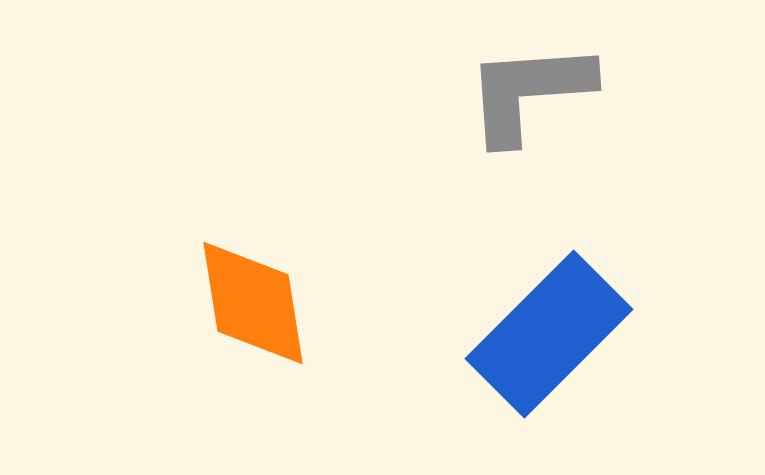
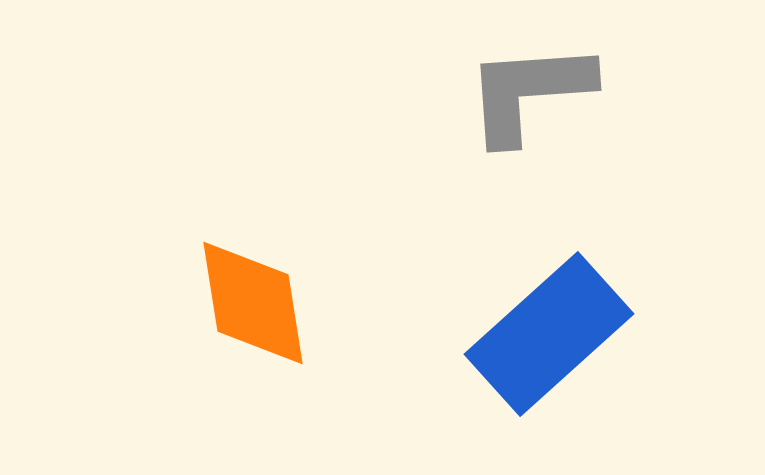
blue rectangle: rotated 3 degrees clockwise
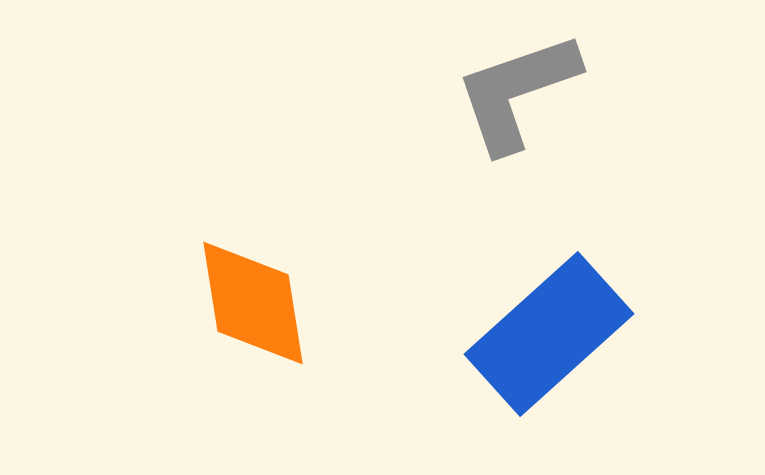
gray L-shape: moved 12 px left; rotated 15 degrees counterclockwise
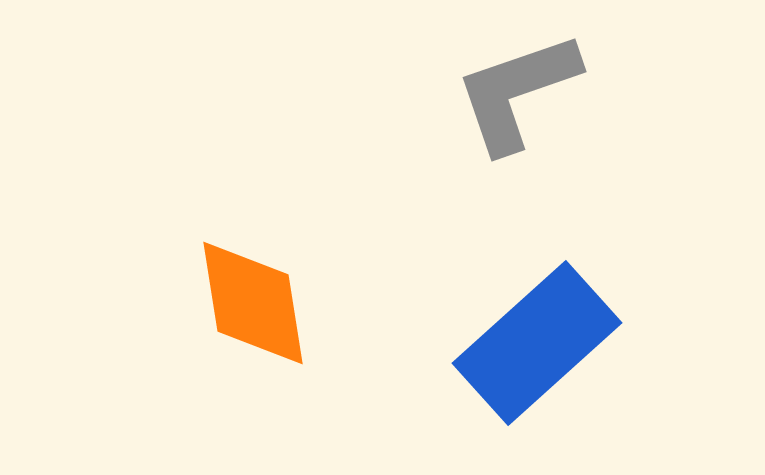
blue rectangle: moved 12 px left, 9 px down
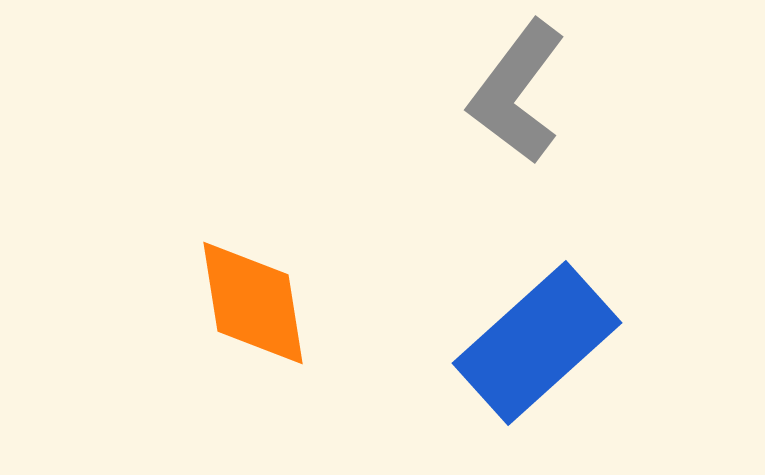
gray L-shape: rotated 34 degrees counterclockwise
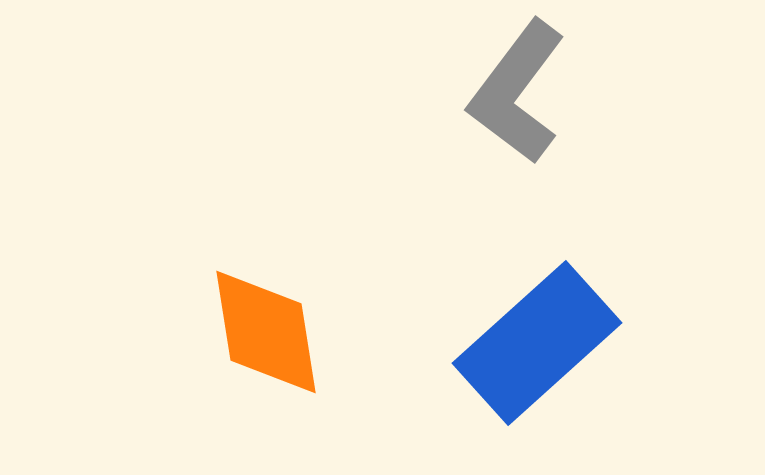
orange diamond: moved 13 px right, 29 px down
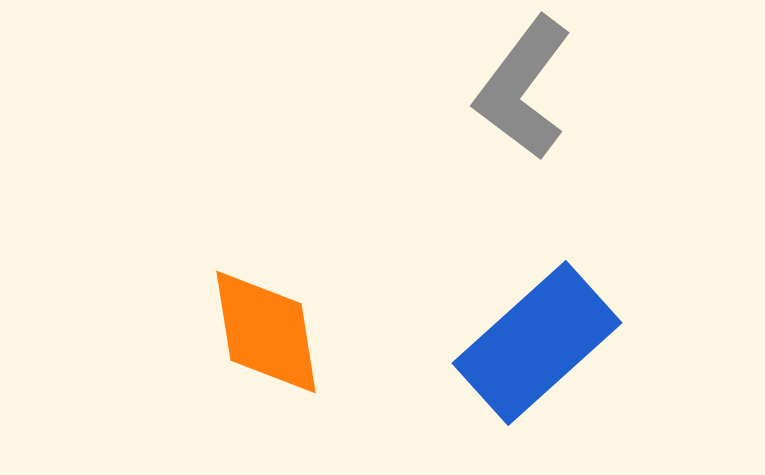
gray L-shape: moved 6 px right, 4 px up
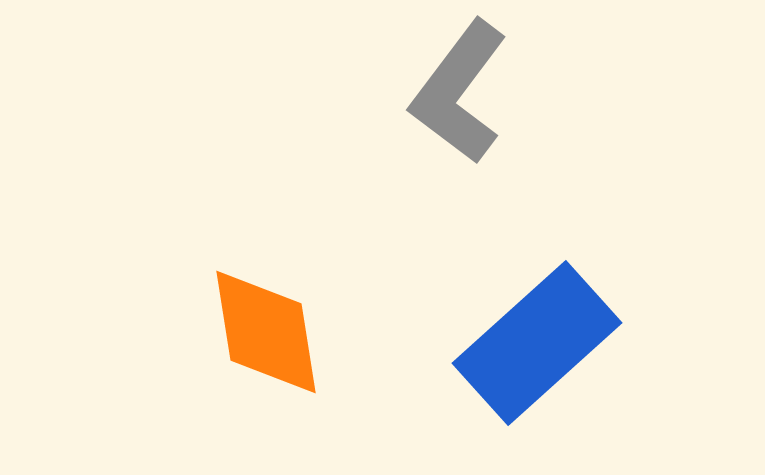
gray L-shape: moved 64 px left, 4 px down
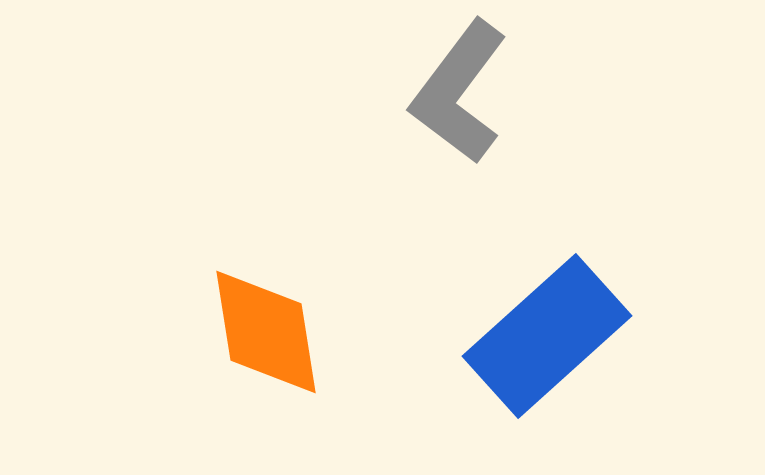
blue rectangle: moved 10 px right, 7 px up
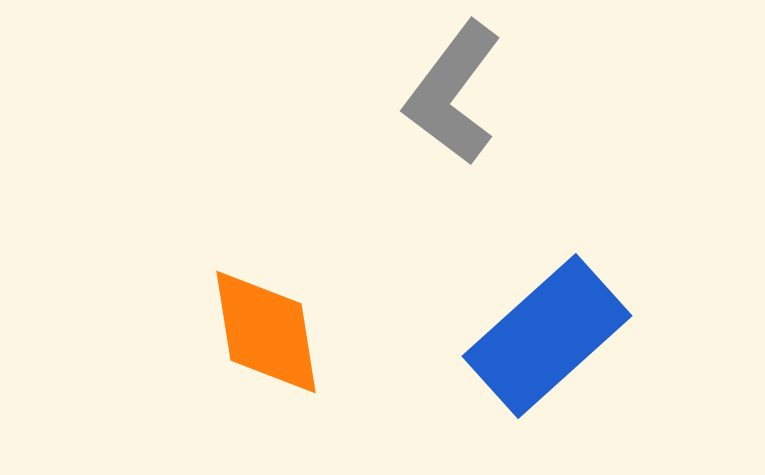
gray L-shape: moved 6 px left, 1 px down
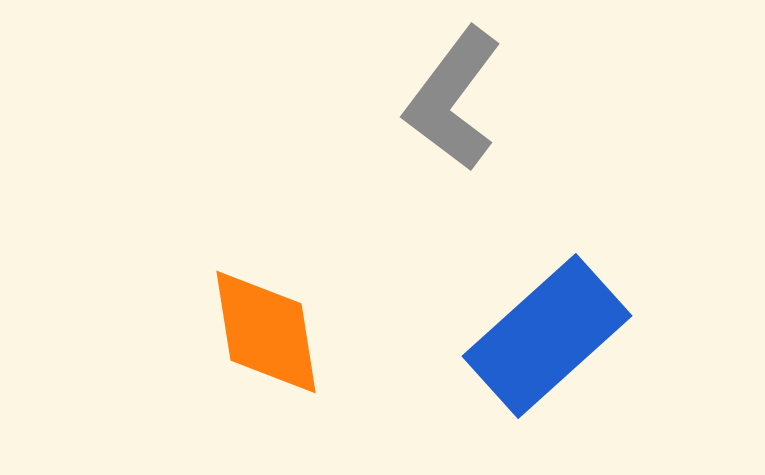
gray L-shape: moved 6 px down
